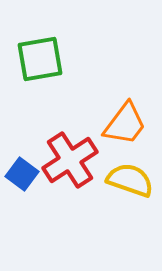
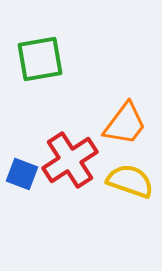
blue square: rotated 16 degrees counterclockwise
yellow semicircle: moved 1 px down
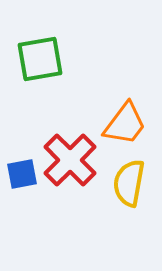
red cross: rotated 12 degrees counterclockwise
blue square: rotated 32 degrees counterclockwise
yellow semicircle: moved 1 px left, 2 px down; rotated 99 degrees counterclockwise
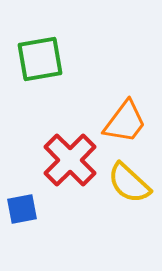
orange trapezoid: moved 2 px up
blue square: moved 35 px down
yellow semicircle: rotated 57 degrees counterclockwise
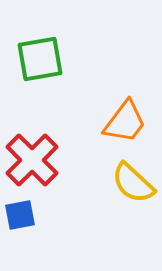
red cross: moved 38 px left
yellow semicircle: moved 4 px right
blue square: moved 2 px left, 6 px down
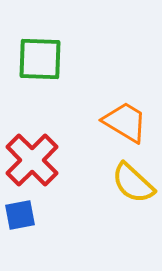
green square: rotated 12 degrees clockwise
orange trapezoid: rotated 96 degrees counterclockwise
